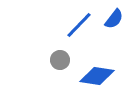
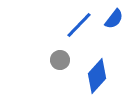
blue diamond: rotated 56 degrees counterclockwise
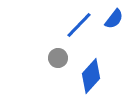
gray circle: moved 2 px left, 2 px up
blue diamond: moved 6 px left
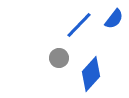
gray circle: moved 1 px right
blue diamond: moved 2 px up
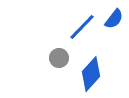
blue line: moved 3 px right, 2 px down
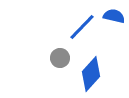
blue semicircle: moved 3 px up; rotated 115 degrees counterclockwise
gray circle: moved 1 px right
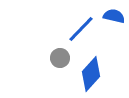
blue line: moved 1 px left, 2 px down
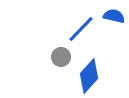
gray circle: moved 1 px right, 1 px up
blue diamond: moved 2 px left, 2 px down
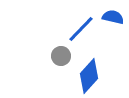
blue semicircle: moved 1 px left, 1 px down
gray circle: moved 1 px up
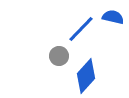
gray circle: moved 2 px left
blue diamond: moved 3 px left
